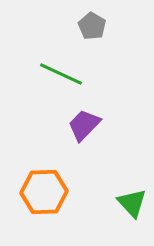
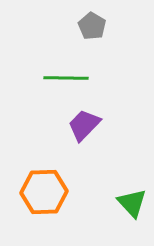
green line: moved 5 px right, 4 px down; rotated 24 degrees counterclockwise
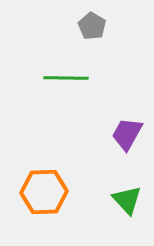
purple trapezoid: moved 43 px right, 9 px down; rotated 15 degrees counterclockwise
green triangle: moved 5 px left, 3 px up
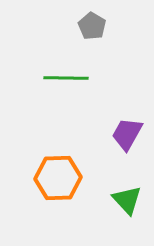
orange hexagon: moved 14 px right, 14 px up
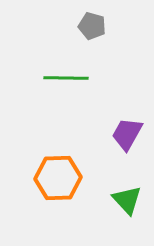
gray pentagon: rotated 16 degrees counterclockwise
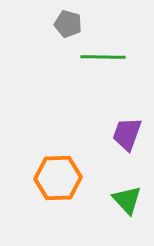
gray pentagon: moved 24 px left, 2 px up
green line: moved 37 px right, 21 px up
purple trapezoid: rotated 9 degrees counterclockwise
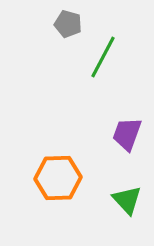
green line: rotated 63 degrees counterclockwise
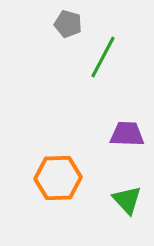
purple trapezoid: rotated 72 degrees clockwise
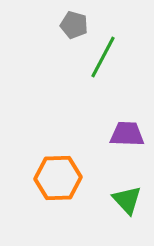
gray pentagon: moved 6 px right, 1 px down
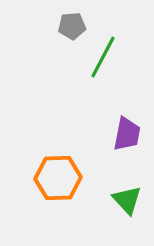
gray pentagon: moved 2 px left, 1 px down; rotated 20 degrees counterclockwise
purple trapezoid: rotated 99 degrees clockwise
